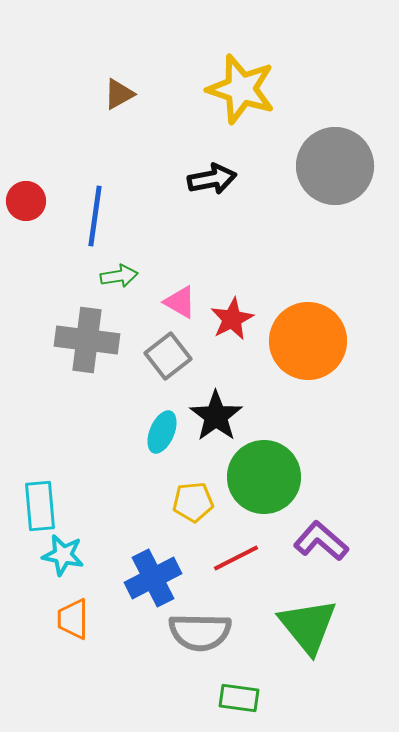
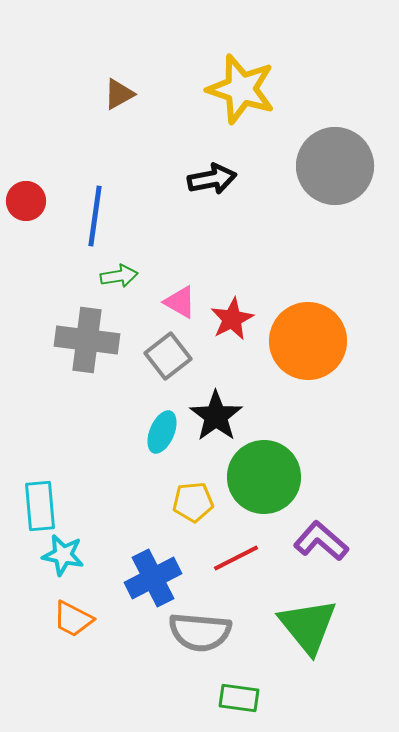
orange trapezoid: rotated 63 degrees counterclockwise
gray semicircle: rotated 4 degrees clockwise
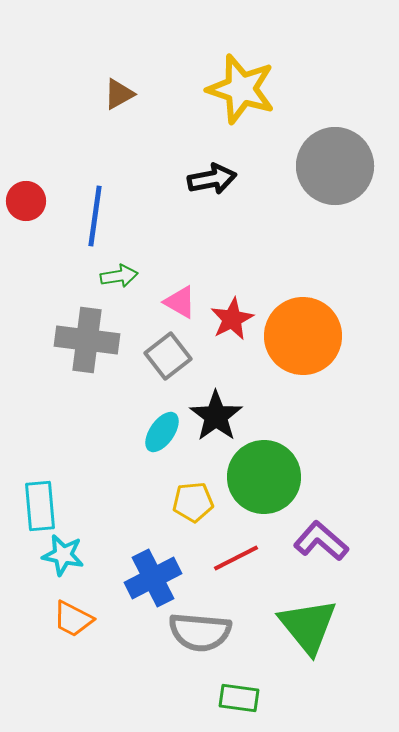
orange circle: moved 5 px left, 5 px up
cyan ellipse: rotated 12 degrees clockwise
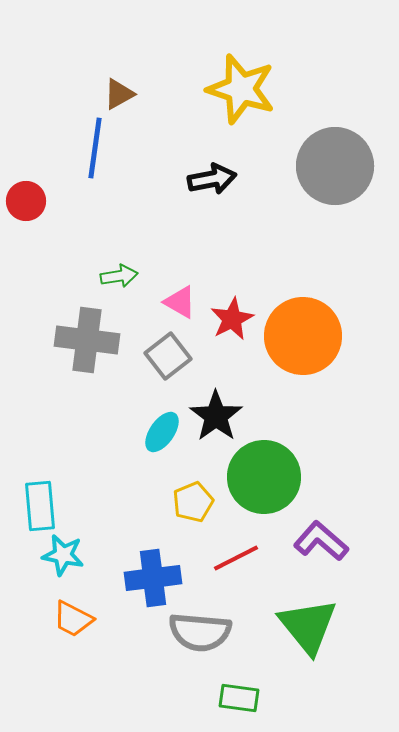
blue line: moved 68 px up
yellow pentagon: rotated 18 degrees counterclockwise
blue cross: rotated 20 degrees clockwise
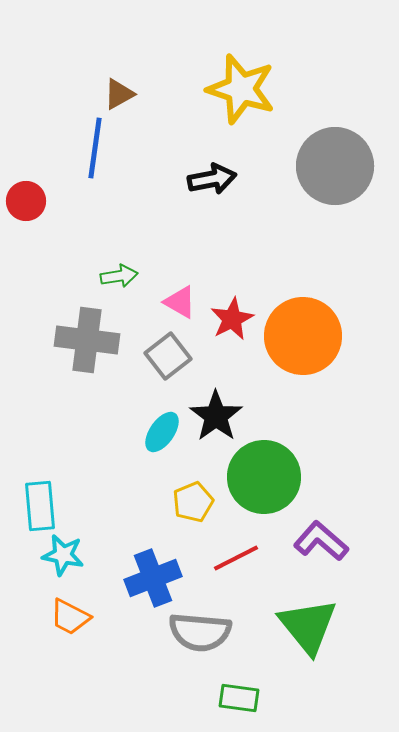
blue cross: rotated 14 degrees counterclockwise
orange trapezoid: moved 3 px left, 2 px up
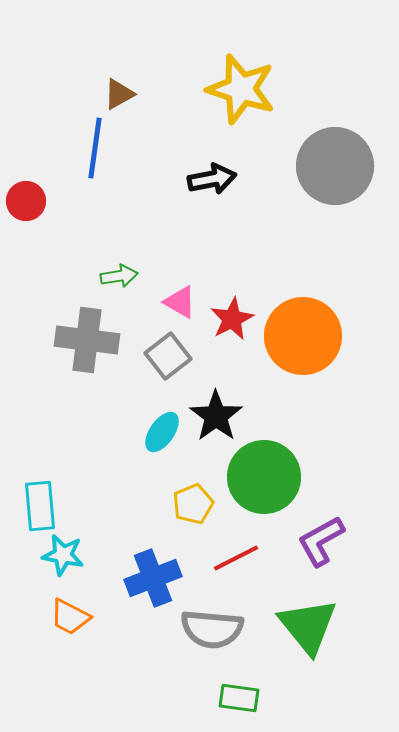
yellow pentagon: moved 2 px down
purple L-shape: rotated 70 degrees counterclockwise
gray semicircle: moved 12 px right, 3 px up
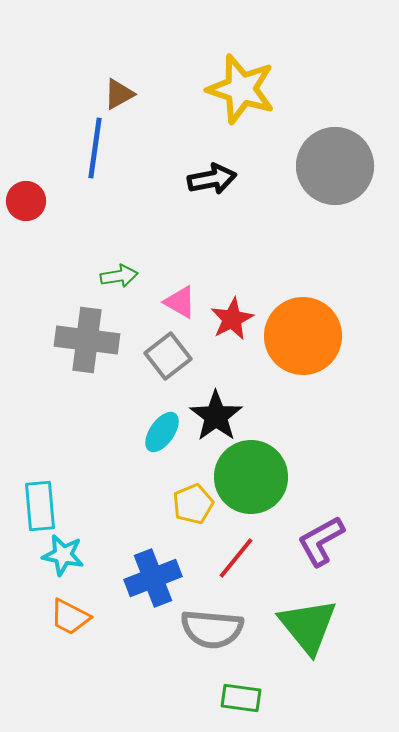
green circle: moved 13 px left
red line: rotated 24 degrees counterclockwise
green rectangle: moved 2 px right
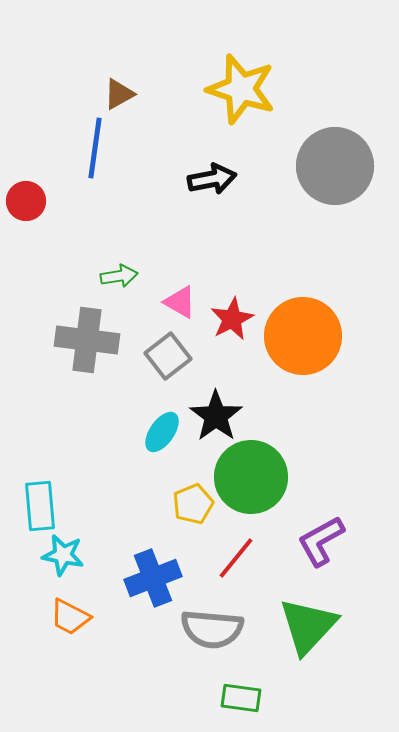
green triangle: rotated 22 degrees clockwise
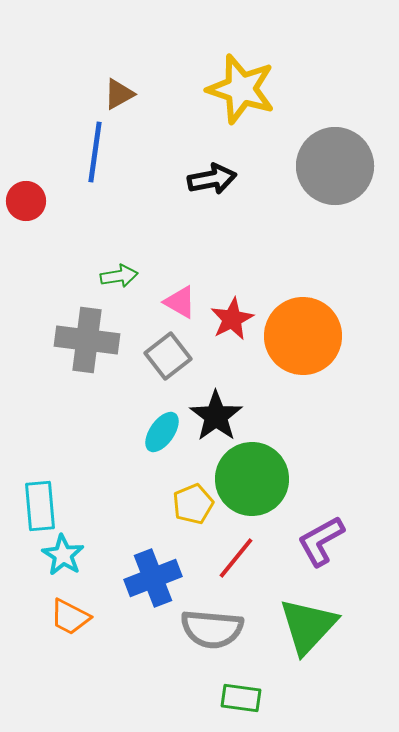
blue line: moved 4 px down
green circle: moved 1 px right, 2 px down
cyan star: rotated 21 degrees clockwise
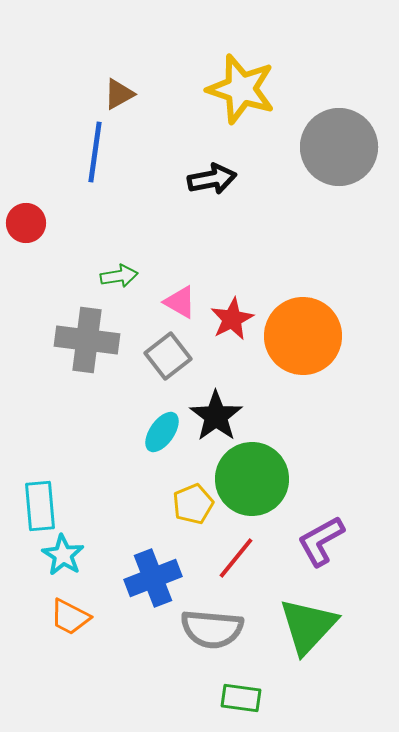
gray circle: moved 4 px right, 19 px up
red circle: moved 22 px down
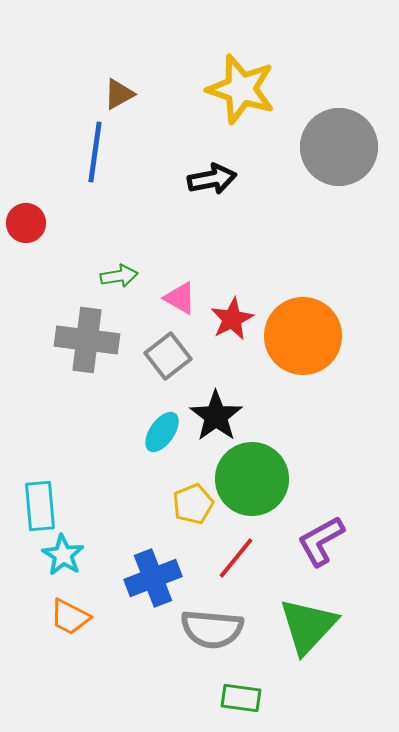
pink triangle: moved 4 px up
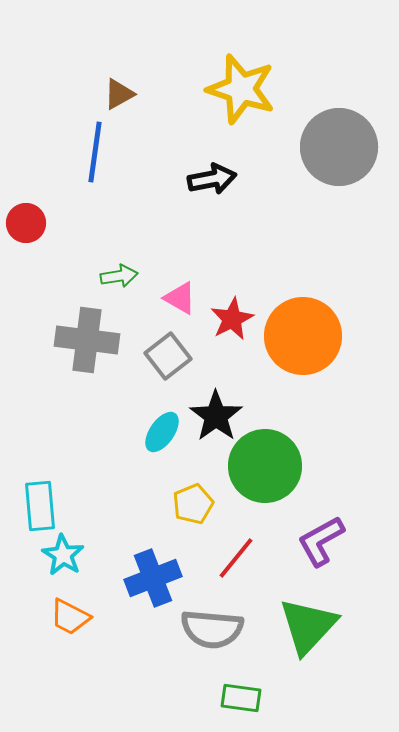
green circle: moved 13 px right, 13 px up
